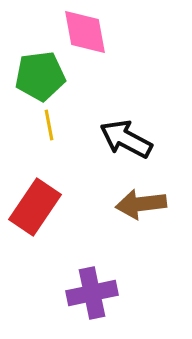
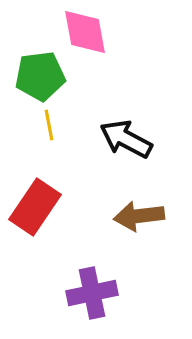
brown arrow: moved 2 px left, 12 px down
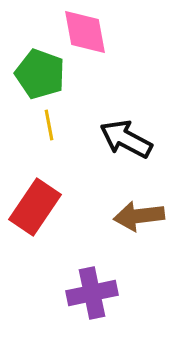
green pentagon: moved 2 px up; rotated 27 degrees clockwise
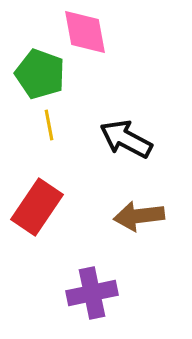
red rectangle: moved 2 px right
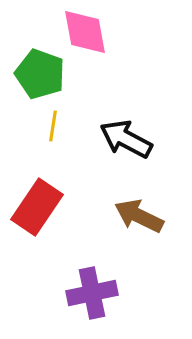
yellow line: moved 4 px right, 1 px down; rotated 20 degrees clockwise
brown arrow: rotated 33 degrees clockwise
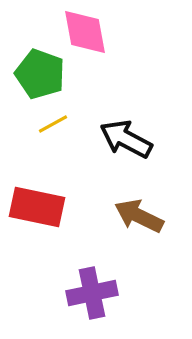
yellow line: moved 2 px up; rotated 52 degrees clockwise
red rectangle: rotated 68 degrees clockwise
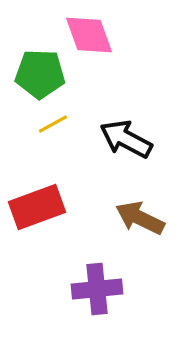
pink diamond: moved 4 px right, 3 px down; rotated 10 degrees counterclockwise
green pentagon: rotated 18 degrees counterclockwise
red rectangle: rotated 32 degrees counterclockwise
brown arrow: moved 1 px right, 2 px down
purple cross: moved 5 px right, 4 px up; rotated 6 degrees clockwise
